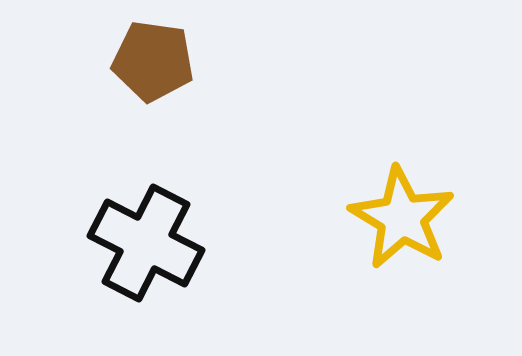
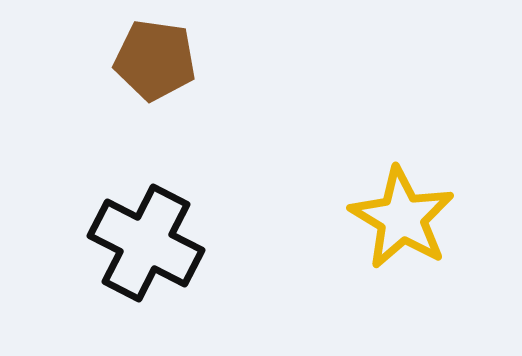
brown pentagon: moved 2 px right, 1 px up
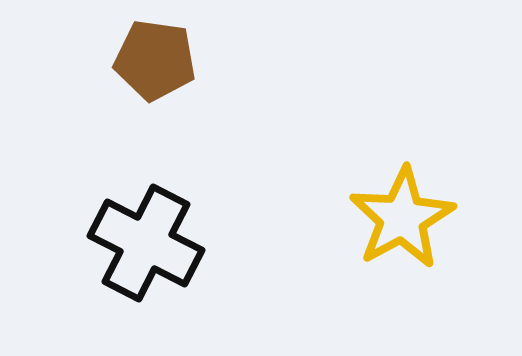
yellow star: rotated 12 degrees clockwise
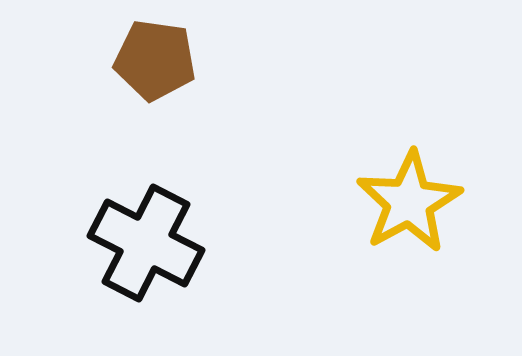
yellow star: moved 7 px right, 16 px up
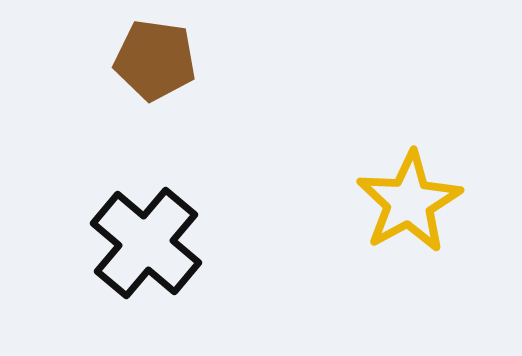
black cross: rotated 13 degrees clockwise
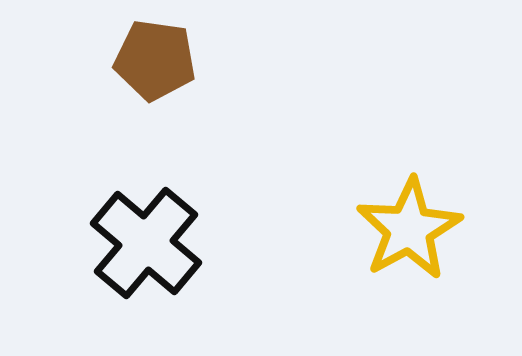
yellow star: moved 27 px down
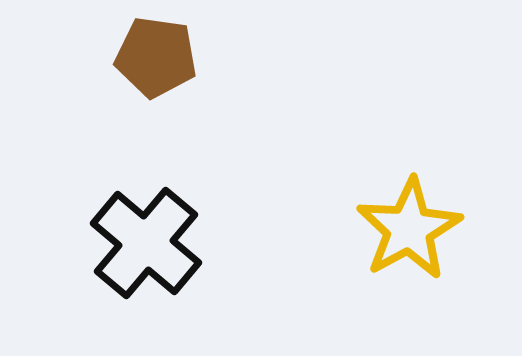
brown pentagon: moved 1 px right, 3 px up
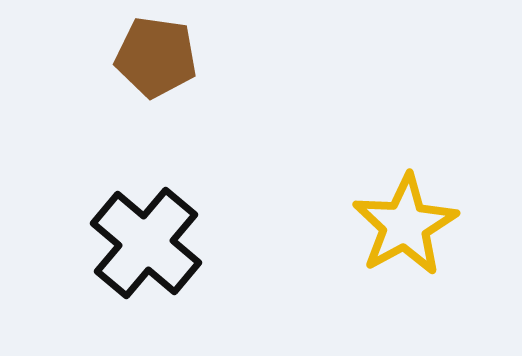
yellow star: moved 4 px left, 4 px up
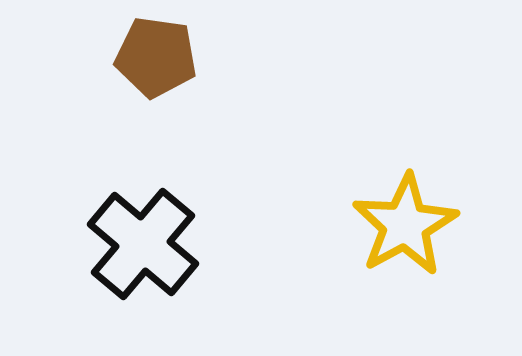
black cross: moved 3 px left, 1 px down
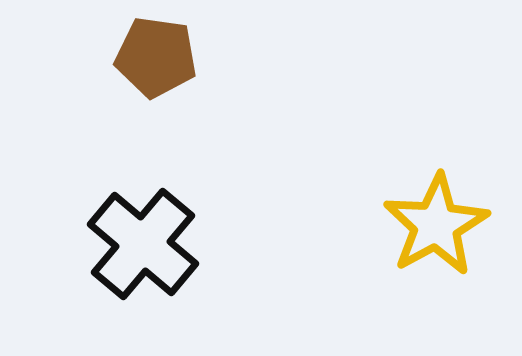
yellow star: moved 31 px right
